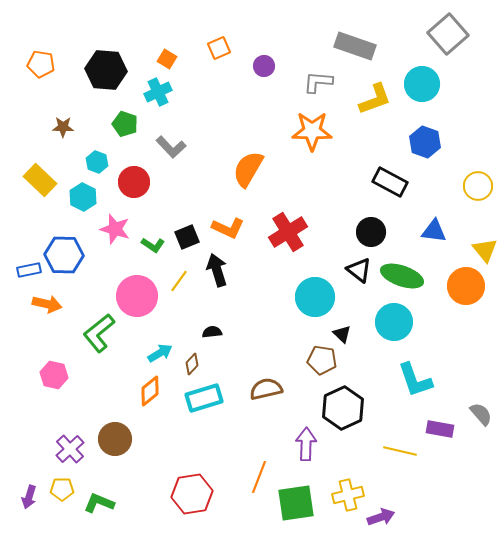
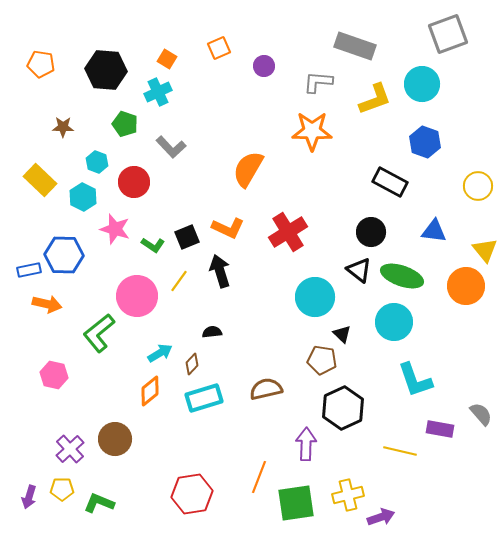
gray square at (448, 34): rotated 21 degrees clockwise
black arrow at (217, 270): moved 3 px right, 1 px down
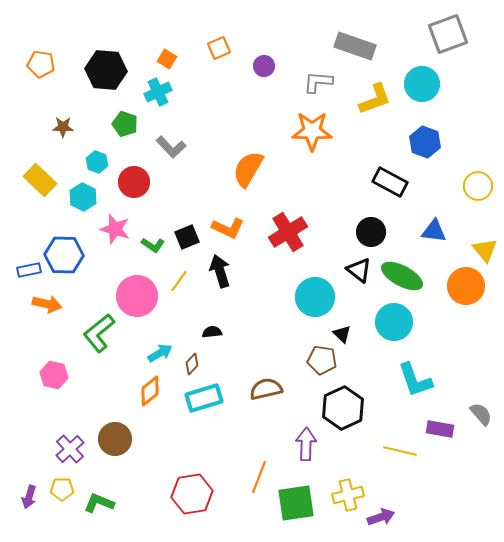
green ellipse at (402, 276): rotated 9 degrees clockwise
